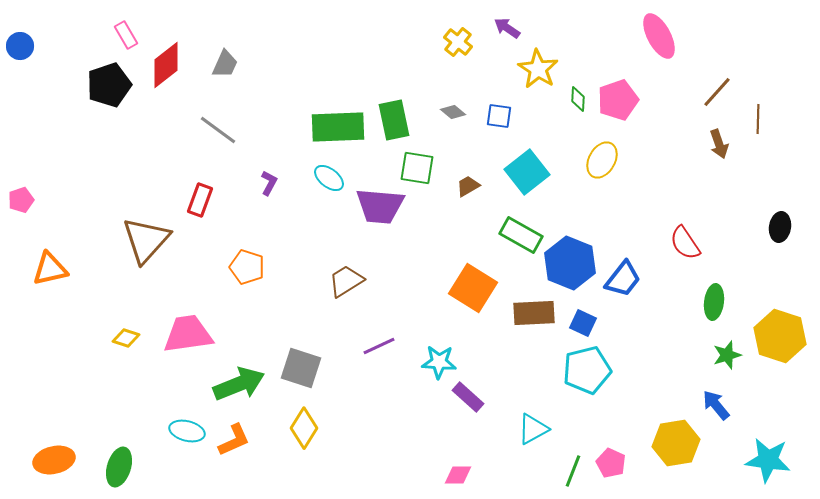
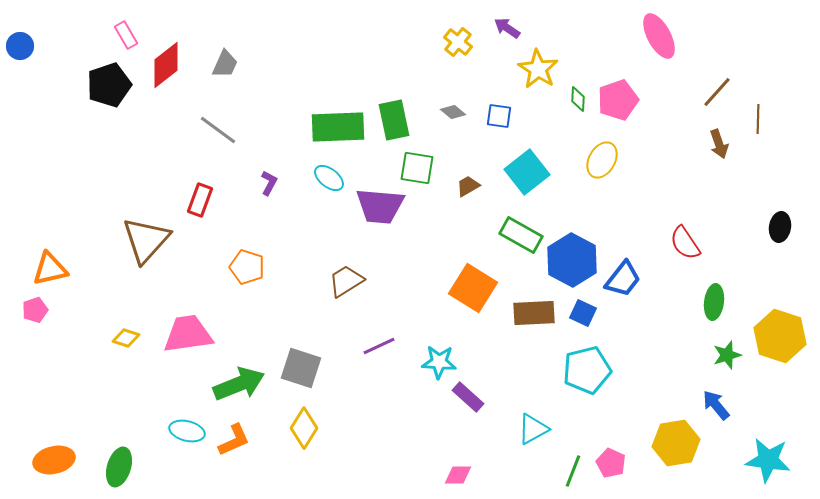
pink pentagon at (21, 200): moved 14 px right, 110 px down
blue hexagon at (570, 263): moved 2 px right, 3 px up; rotated 6 degrees clockwise
blue square at (583, 323): moved 10 px up
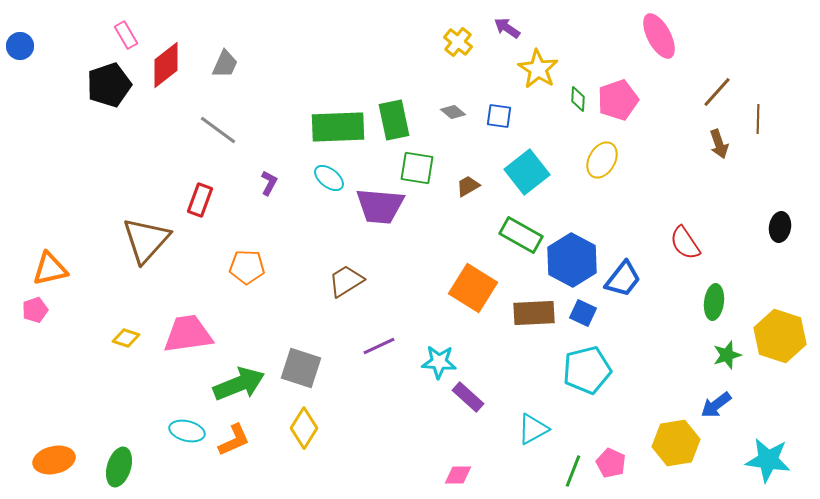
orange pentagon at (247, 267): rotated 16 degrees counterclockwise
blue arrow at (716, 405): rotated 88 degrees counterclockwise
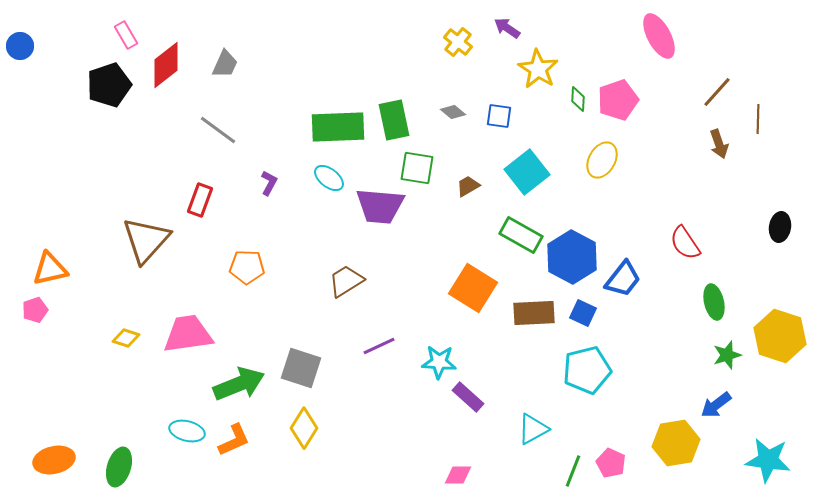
blue hexagon at (572, 260): moved 3 px up
green ellipse at (714, 302): rotated 20 degrees counterclockwise
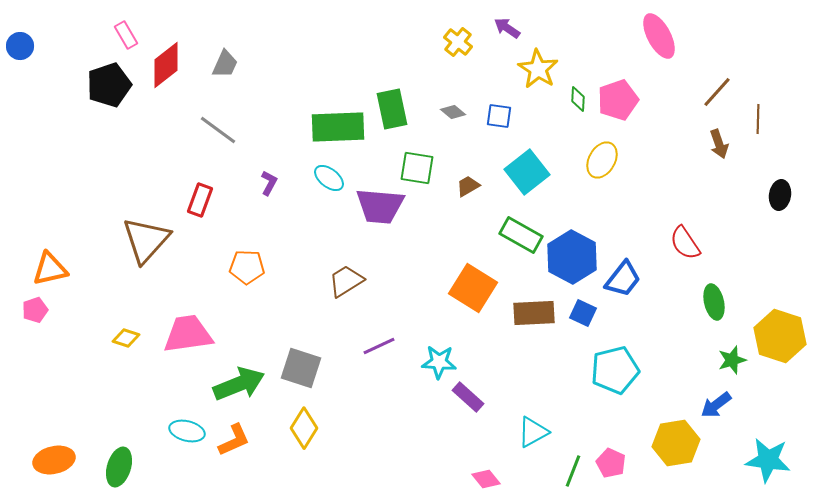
green rectangle at (394, 120): moved 2 px left, 11 px up
black ellipse at (780, 227): moved 32 px up
green star at (727, 355): moved 5 px right, 5 px down
cyan pentagon at (587, 370): moved 28 px right
cyan triangle at (533, 429): moved 3 px down
pink diamond at (458, 475): moved 28 px right, 4 px down; rotated 52 degrees clockwise
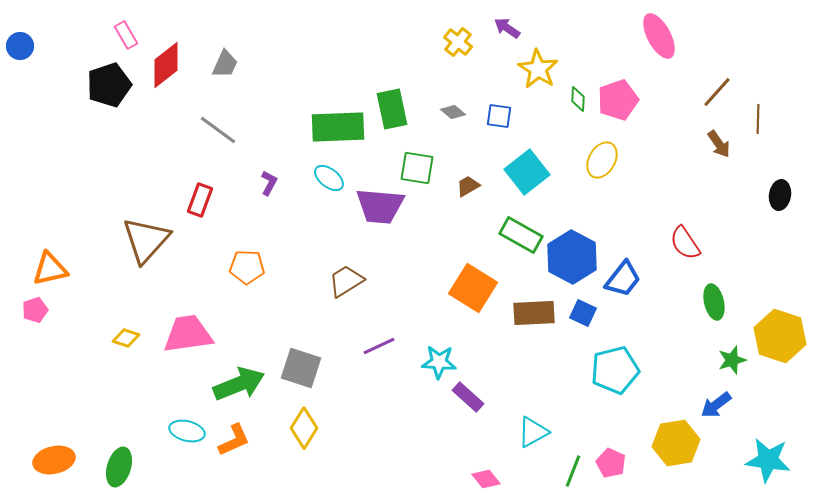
brown arrow at (719, 144): rotated 16 degrees counterclockwise
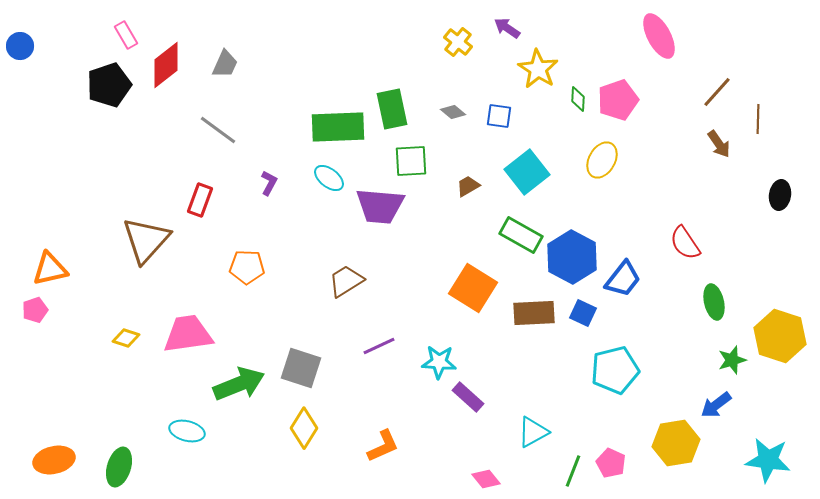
green square at (417, 168): moved 6 px left, 7 px up; rotated 12 degrees counterclockwise
orange L-shape at (234, 440): moved 149 px right, 6 px down
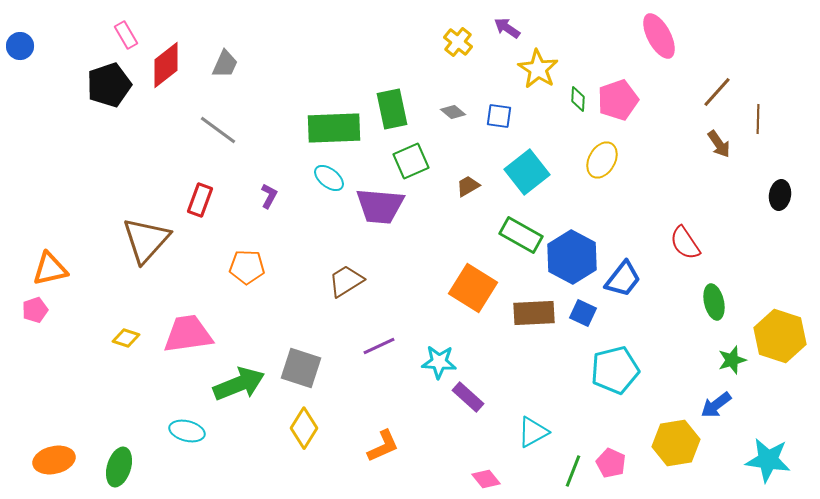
green rectangle at (338, 127): moved 4 px left, 1 px down
green square at (411, 161): rotated 21 degrees counterclockwise
purple L-shape at (269, 183): moved 13 px down
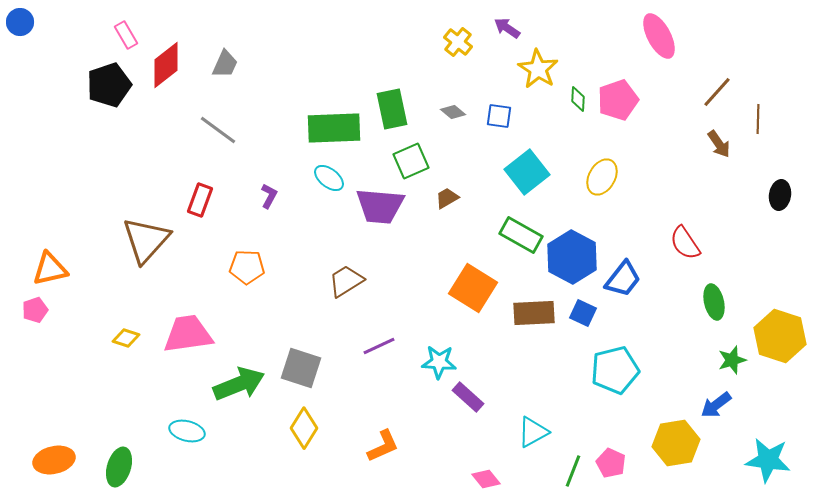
blue circle at (20, 46): moved 24 px up
yellow ellipse at (602, 160): moved 17 px down
brown trapezoid at (468, 186): moved 21 px left, 12 px down
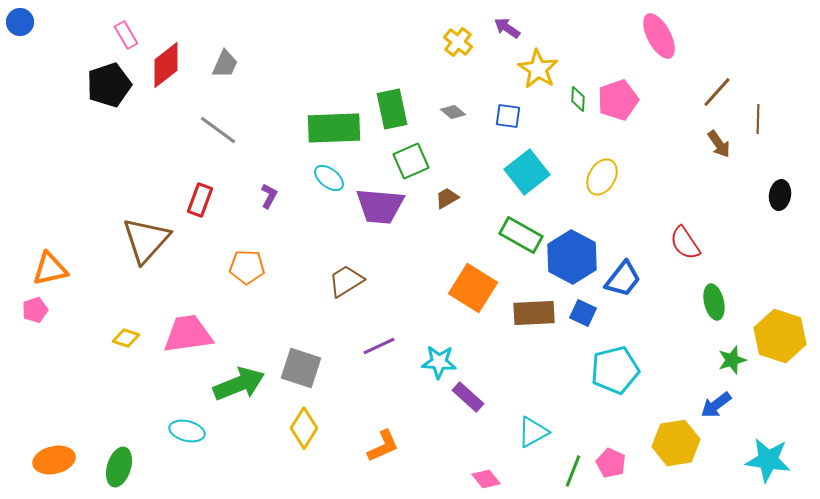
blue square at (499, 116): moved 9 px right
